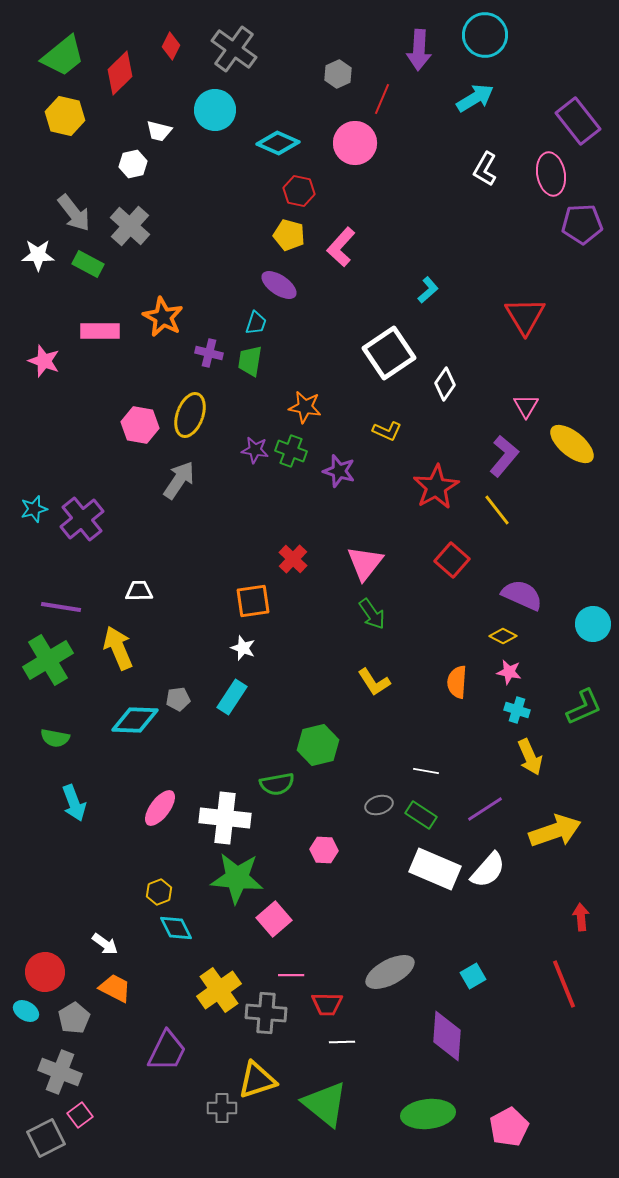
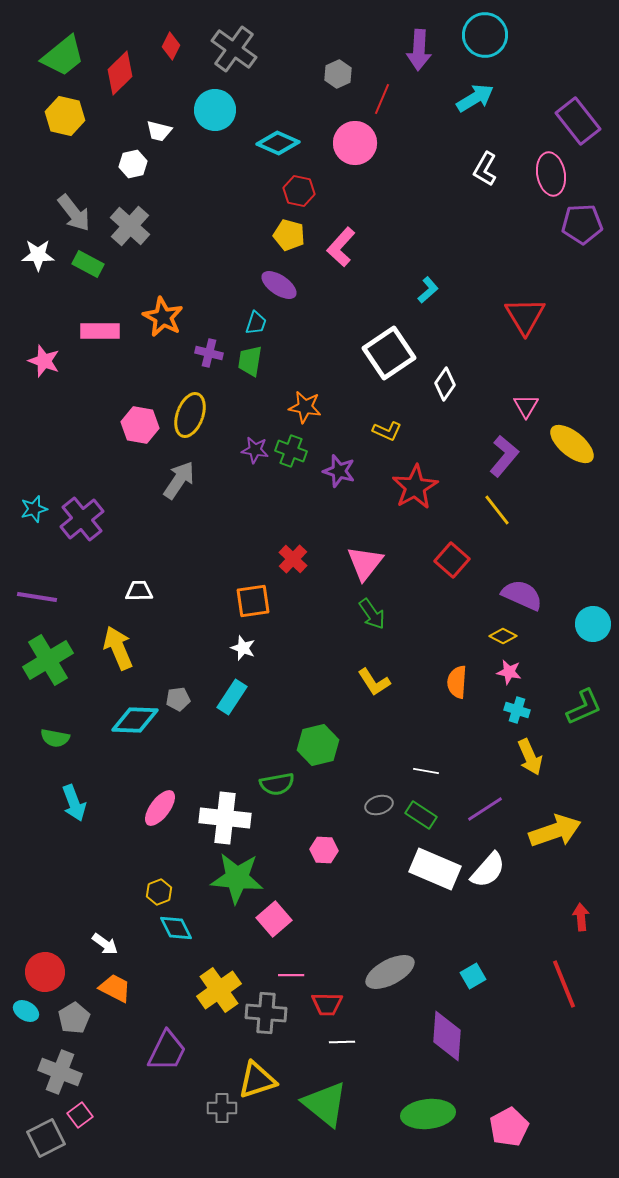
red star at (436, 487): moved 21 px left
purple line at (61, 607): moved 24 px left, 10 px up
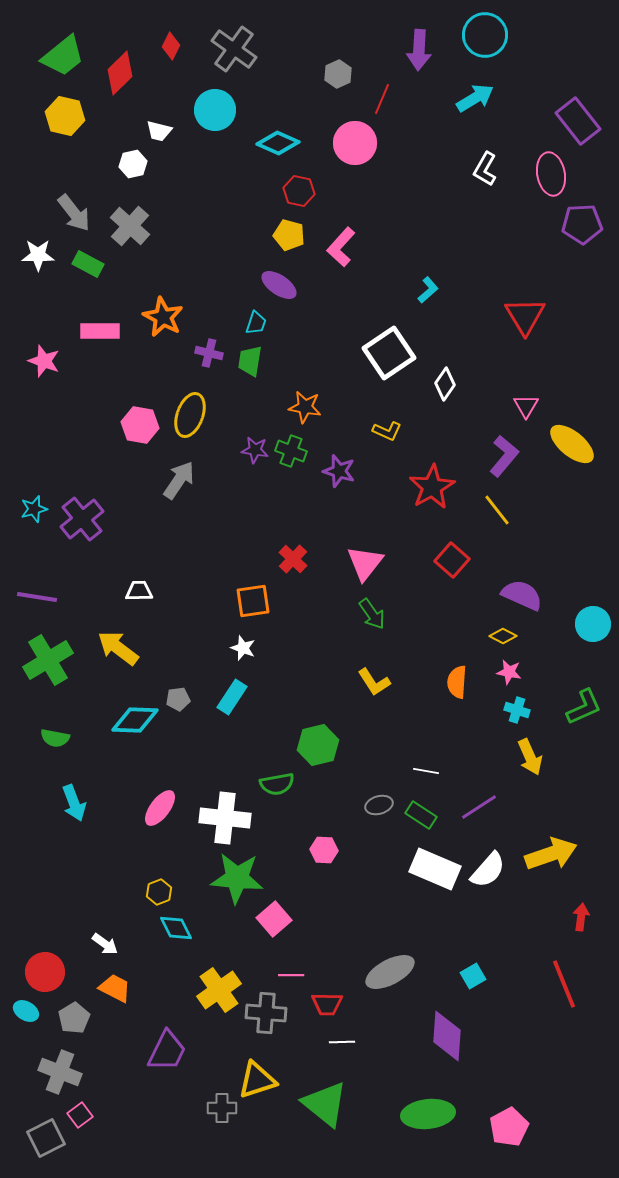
red star at (415, 487): moved 17 px right
yellow arrow at (118, 648): rotated 30 degrees counterclockwise
purple line at (485, 809): moved 6 px left, 2 px up
yellow arrow at (555, 831): moved 4 px left, 23 px down
red arrow at (581, 917): rotated 12 degrees clockwise
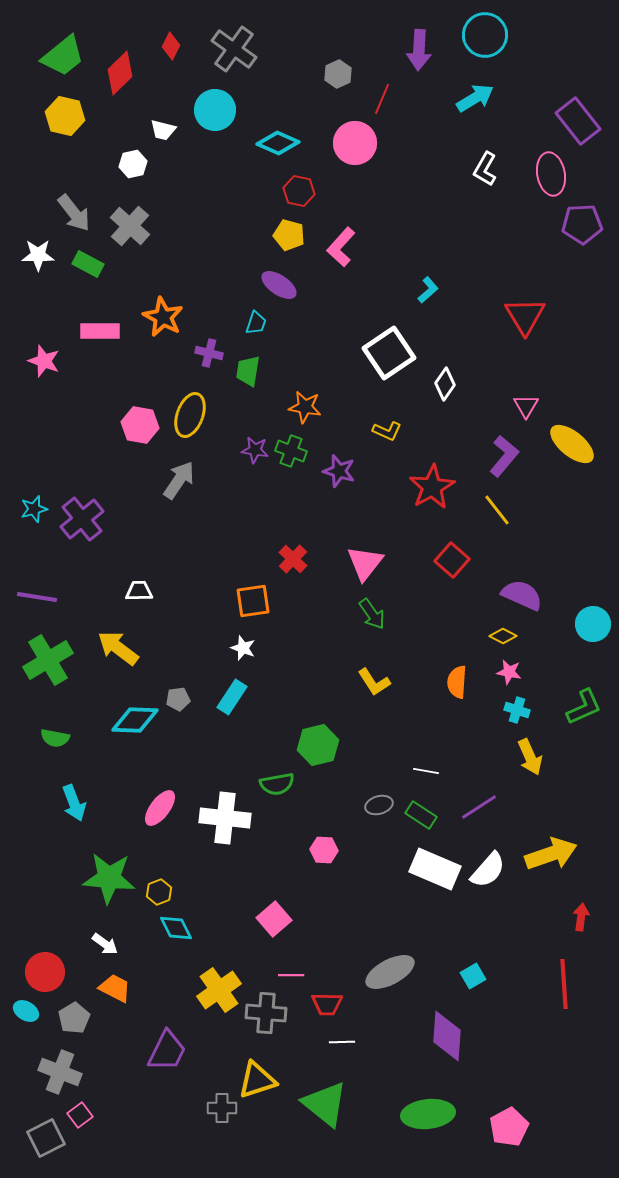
white trapezoid at (159, 131): moved 4 px right, 1 px up
green trapezoid at (250, 361): moved 2 px left, 10 px down
green star at (237, 878): moved 128 px left
red line at (564, 984): rotated 18 degrees clockwise
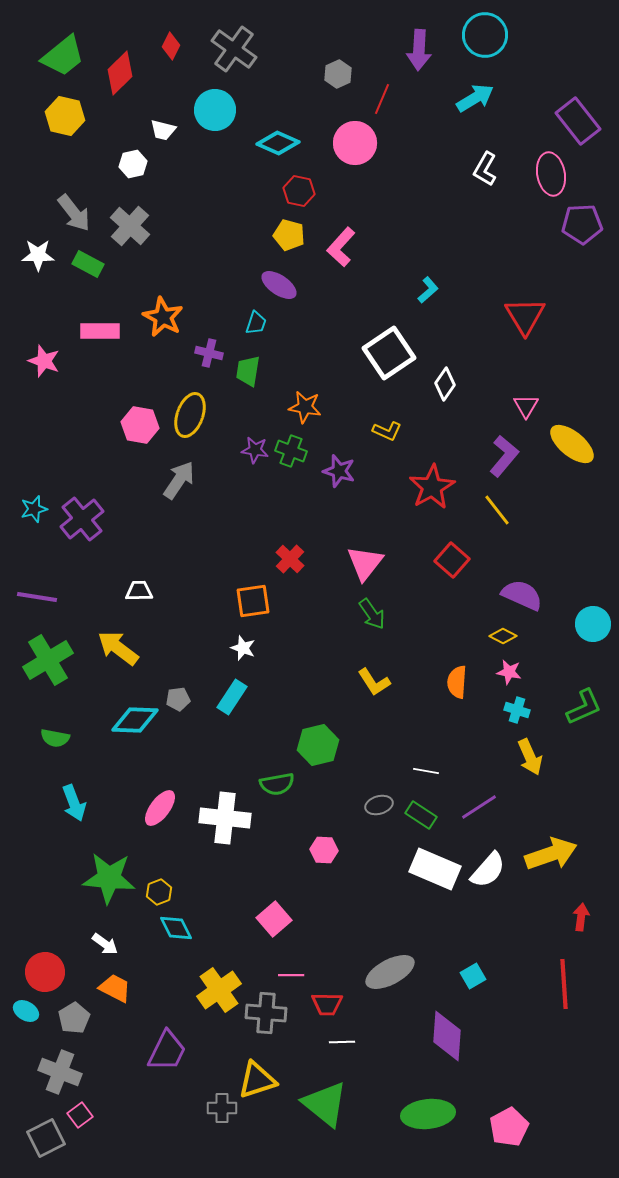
red cross at (293, 559): moved 3 px left
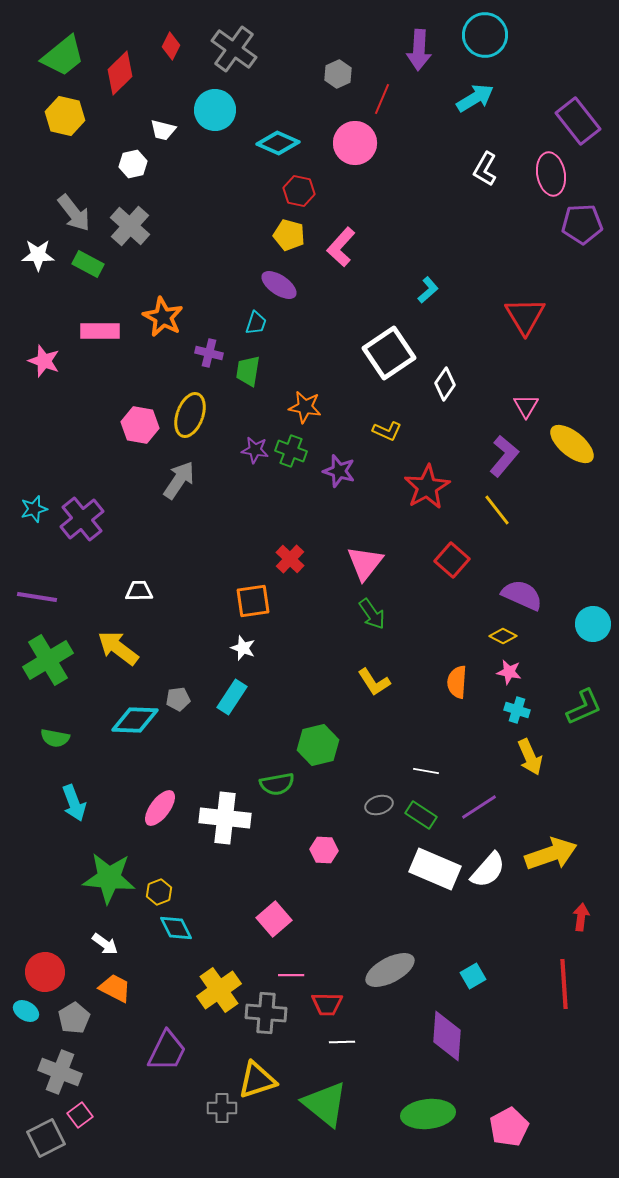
red star at (432, 487): moved 5 px left
gray ellipse at (390, 972): moved 2 px up
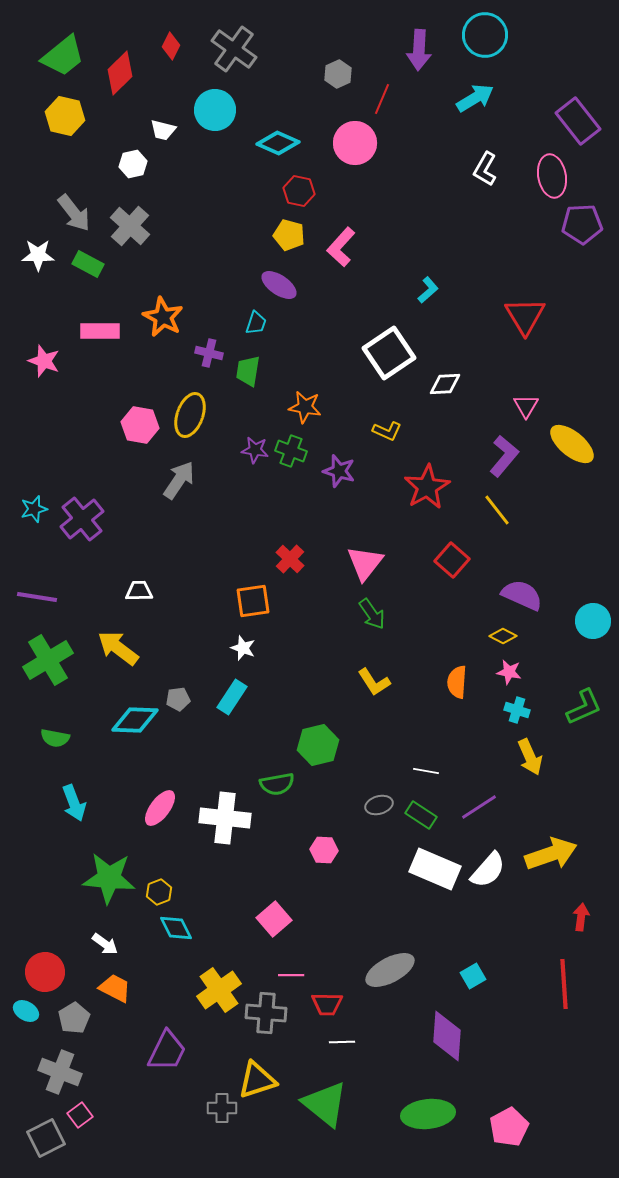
pink ellipse at (551, 174): moved 1 px right, 2 px down
white diamond at (445, 384): rotated 52 degrees clockwise
cyan circle at (593, 624): moved 3 px up
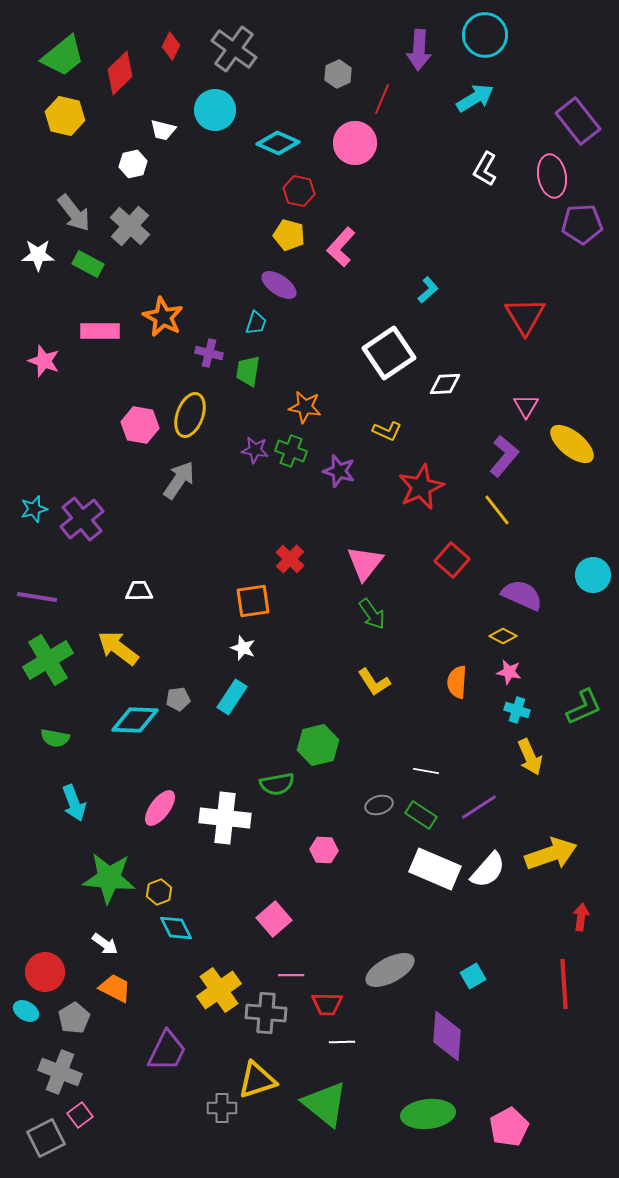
red star at (427, 487): moved 6 px left; rotated 6 degrees clockwise
cyan circle at (593, 621): moved 46 px up
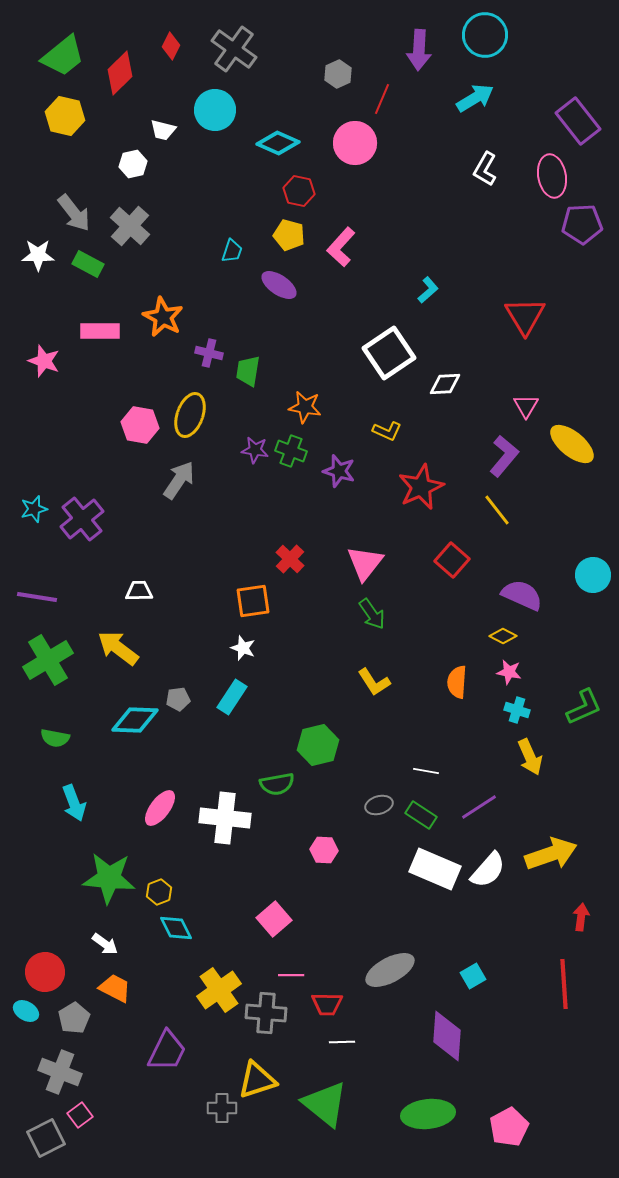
cyan trapezoid at (256, 323): moved 24 px left, 72 px up
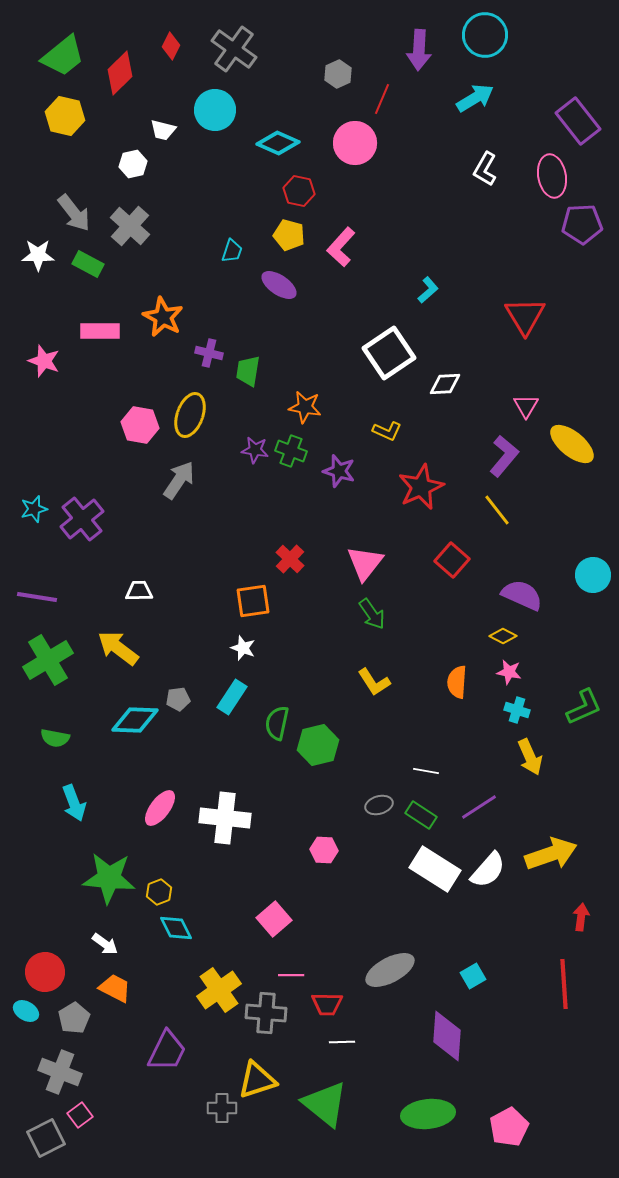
green semicircle at (277, 784): moved 61 px up; rotated 112 degrees clockwise
white rectangle at (435, 869): rotated 9 degrees clockwise
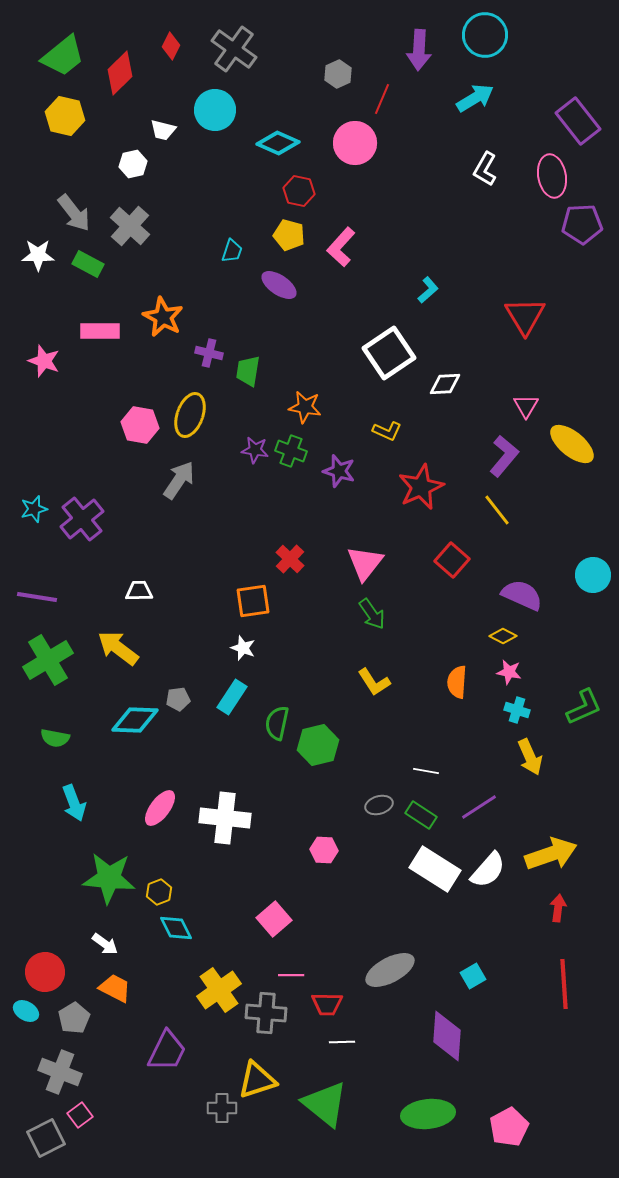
red arrow at (581, 917): moved 23 px left, 9 px up
